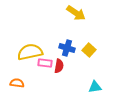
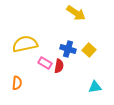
blue cross: moved 1 px right, 1 px down
yellow semicircle: moved 5 px left, 8 px up
pink rectangle: rotated 24 degrees clockwise
orange semicircle: rotated 88 degrees clockwise
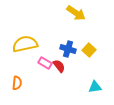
red semicircle: rotated 48 degrees counterclockwise
